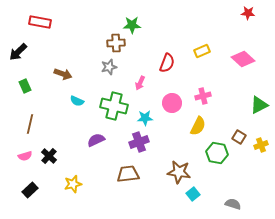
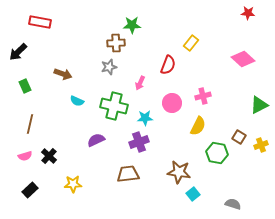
yellow rectangle: moved 11 px left, 8 px up; rotated 28 degrees counterclockwise
red semicircle: moved 1 px right, 2 px down
yellow star: rotated 12 degrees clockwise
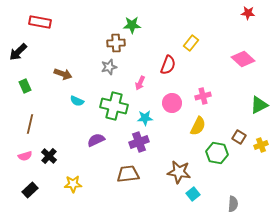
gray semicircle: rotated 77 degrees clockwise
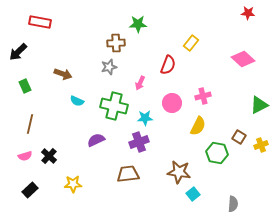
green star: moved 6 px right, 1 px up
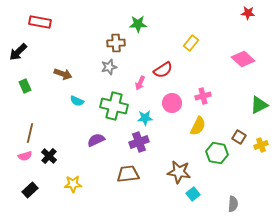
red semicircle: moved 5 px left, 5 px down; rotated 36 degrees clockwise
brown line: moved 9 px down
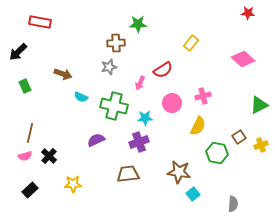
cyan semicircle: moved 4 px right, 4 px up
brown square: rotated 24 degrees clockwise
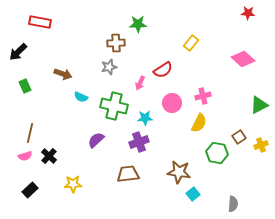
yellow semicircle: moved 1 px right, 3 px up
purple semicircle: rotated 18 degrees counterclockwise
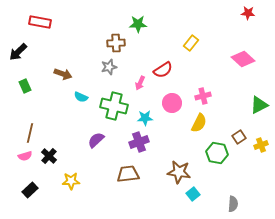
yellow star: moved 2 px left, 3 px up
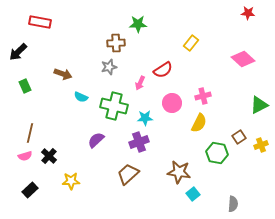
brown trapezoid: rotated 35 degrees counterclockwise
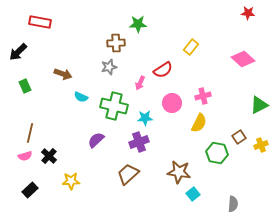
yellow rectangle: moved 4 px down
